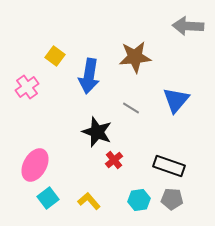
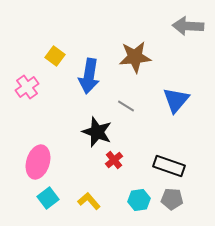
gray line: moved 5 px left, 2 px up
pink ellipse: moved 3 px right, 3 px up; rotated 12 degrees counterclockwise
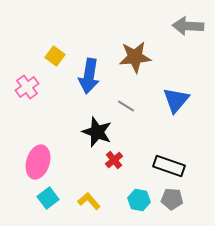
cyan hexagon: rotated 20 degrees clockwise
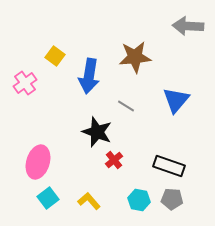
pink cross: moved 2 px left, 4 px up
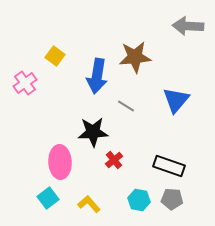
blue arrow: moved 8 px right
black star: moved 4 px left; rotated 24 degrees counterclockwise
pink ellipse: moved 22 px right; rotated 20 degrees counterclockwise
yellow L-shape: moved 3 px down
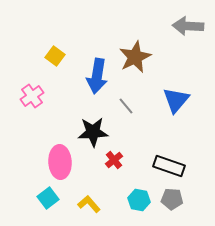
brown star: rotated 20 degrees counterclockwise
pink cross: moved 7 px right, 13 px down
gray line: rotated 18 degrees clockwise
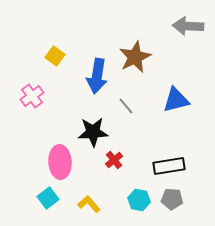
blue triangle: rotated 36 degrees clockwise
black rectangle: rotated 28 degrees counterclockwise
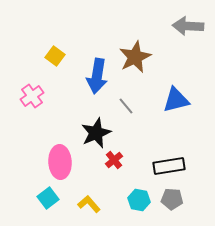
black star: moved 3 px right, 1 px down; rotated 20 degrees counterclockwise
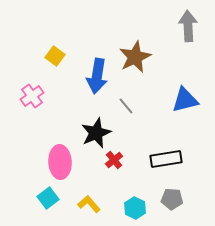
gray arrow: rotated 84 degrees clockwise
blue triangle: moved 9 px right
black rectangle: moved 3 px left, 7 px up
cyan hexagon: moved 4 px left, 8 px down; rotated 15 degrees clockwise
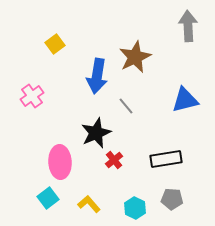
yellow square: moved 12 px up; rotated 18 degrees clockwise
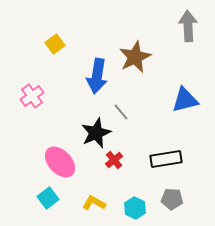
gray line: moved 5 px left, 6 px down
pink ellipse: rotated 40 degrees counterclockwise
yellow L-shape: moved 5 px right, 1 px up; rotated 20 degrees counterclockwise
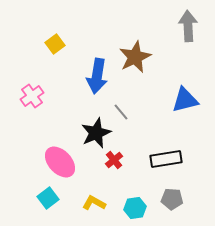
cyan hexagon: rotated 25 degrees clockwise
